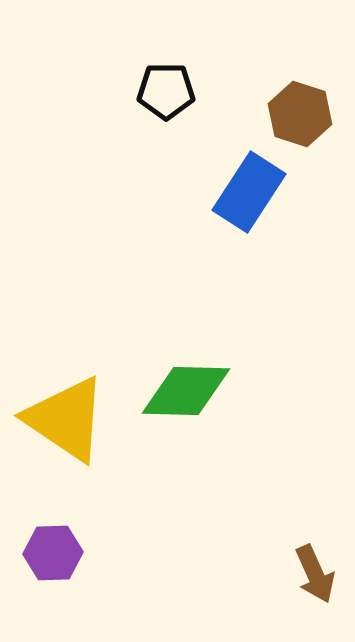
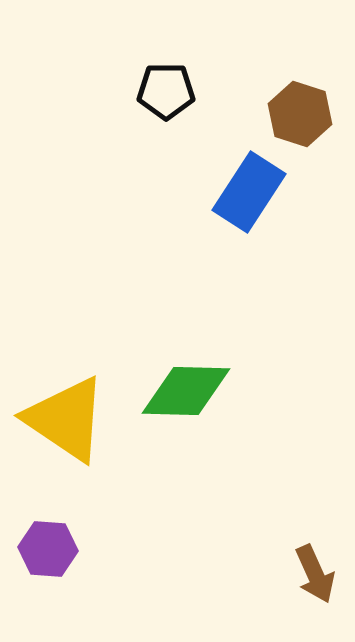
purple hexagon: moved 5 px left, 4 px up; rotated 6 degrees clockwise
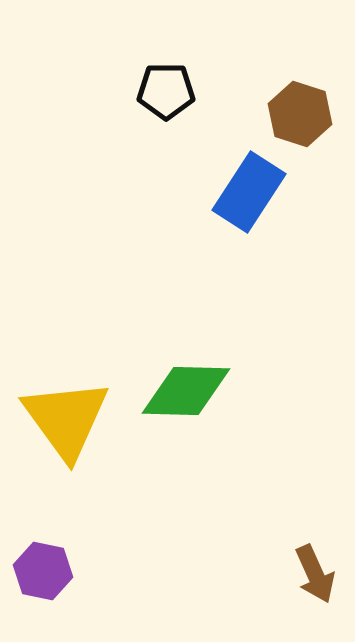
yellow triangle: rotated 20 degrees clockwise
purple hexagon: moved 5 px left, 22 px down; rotated 8 degrees clockwise
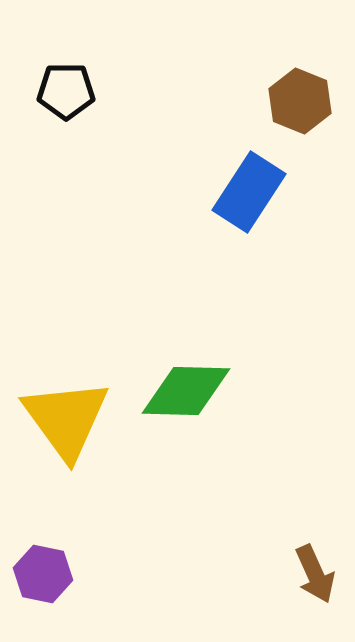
black pentagon: moved 100 px left
brown hexagon: moved 13 px up; rotated 4 degrees clockwise
purple hexagon: moved 3 px down
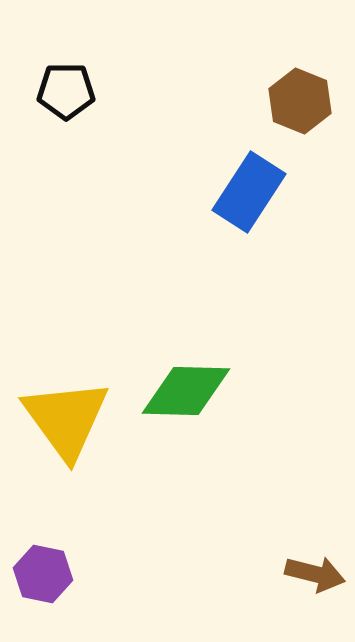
brown arrow: rotated 52 degrees counterclockwise
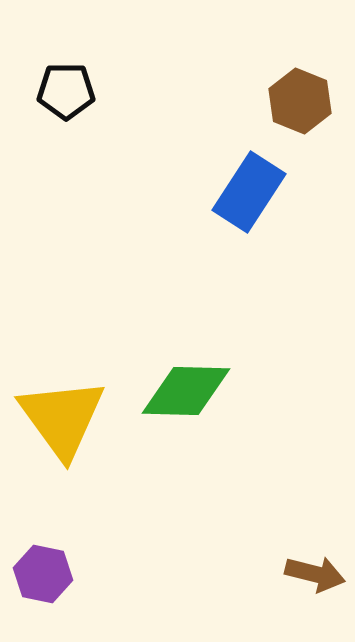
yellow triangle: moved 4 px left, 1 px up
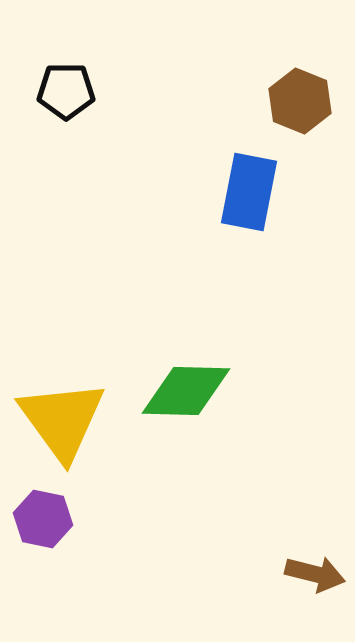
blue rectangle: rotated 22 degrees counterclockwise
yellow triangle: moved 2 px down
purple hexagon: moved 55 px up
